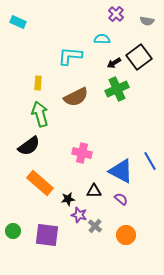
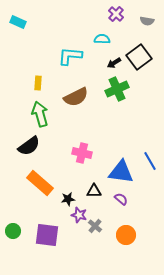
blue triangle: moved 1 px down; rotated 20 degrees counterclockwise
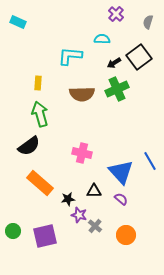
gray semicircle: moved 1 px right, 1 px down; rotated 96 degrees clockwise
brown semicircle: moved 6 px right, 3 px up; rotated 25 degrees clockwise
blue triangle: rotated 40 degrees clockwise
purple square: moved 2 px left, 1 px down; rotated 20 degrees counterclockwise
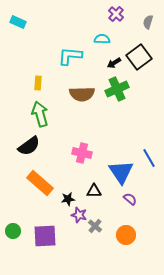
blue line: moved 1 px left, 3 px up
blue triangle: rotated 8 degrees clockwise
purple semicircle: moved 9 px right
purple square: rotated 10 degrees clockwise
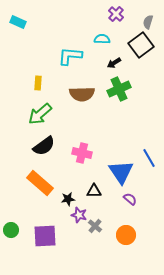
black square: moved 2 px right, 12 px up
green cross: moved 2 px right
green arrow: rotated 115 degrees counterclockwise
black semicircle: moved 15 px right
green circle: moved 2 px left, 1 px up
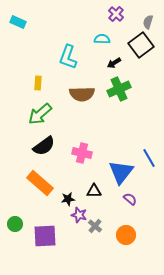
cyan L-shape: moved 2 px left, 1 px down; rotated 75 degrees counterclockwise
blue triangle: rotated 12 degrees clockwise
green circle: moved 4 px right, 6 px up
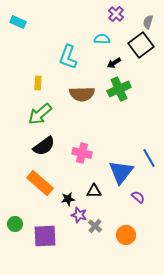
purple semicircle: moved 8 px right, 2 px up
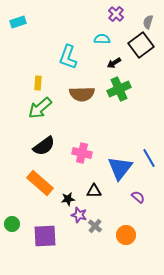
cyan rectangle: rotated 42 degrees counterclockwise
green arrow: moved 6 px up
blue triangle: moved 1 px left, 4 px up
green circle: moved 3 px left
